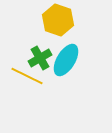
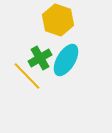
yellow line: rotated 20 degrees clockwise
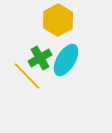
yellow hexagon: rotated 12 degrees clockwise
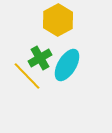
cyan ellipse: moved 1 px right, 5 px down
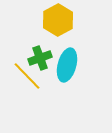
green cross: rotated 10 degrees clockwise
cyan ellipse: rotated 16 degrees counterclockwise
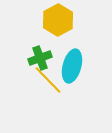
cyan ellipse: moved 5 px right, 1 px down
yellow line: moved 21 px right, 4 px down
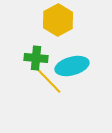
green cross: moved 4 px left; rotated 25 degrees clockwise
cyan ellipse: rotated 60 degrees clockwise
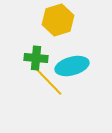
yellow hexagon: rotated 12 degrees clockwise
yellow line: moved 1 px right, 2 px down
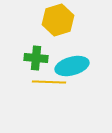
yellow line: rotated 44 degrees counterclockwise
